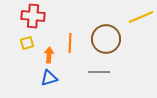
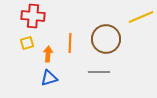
orange arrow: moved 1 px left, 1 px up
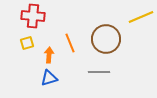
orange line: rotated 24 degrees counterclockwise
orange arrow: moved 1 px right, 1 px down
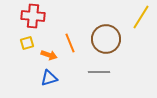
yellow line: rotated 35 degrees counterclockwise
orange arrow: rotated 105 degrees clockwise
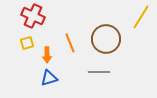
red cross: rotated 20 degrees clockwise
orange arrow: moved 2 px left; rotated 70 degrees clockwise
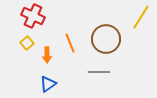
yellow square: rotated 24 degrees counterclockwise
blue triangle: moved 1 px left, 6 px down; rotated 18 degrees counterclockwise
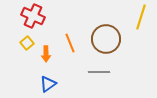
yellow line: rotated 15 degrees counterclockwise
orange arrow: moved 1 px left, 1 px up
